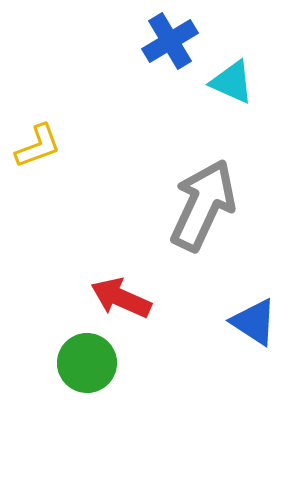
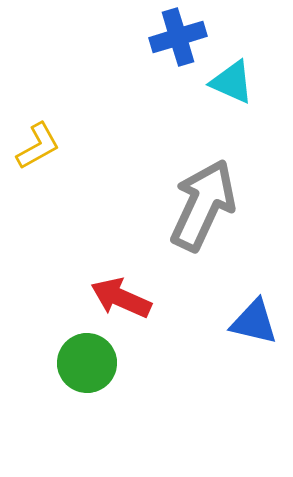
blue cross: moved 8 px right, 4 px up; rotated 14 degrees clockwise
yellow L-shape: rotated 9 degrees counterclockwise
blue triangle: rotated 20 degrees counterclockwise
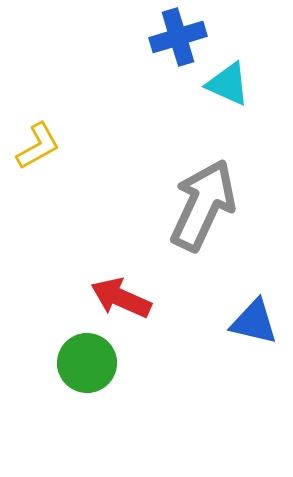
cyan triangle: moved 4 px left, 2 px down
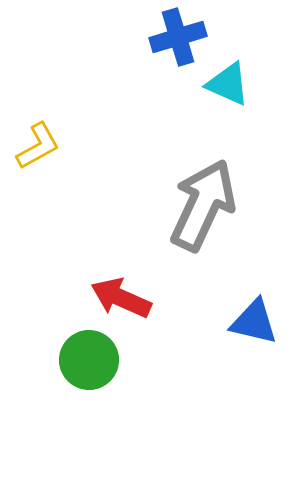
green circle: moved 2 px right, 3 px up
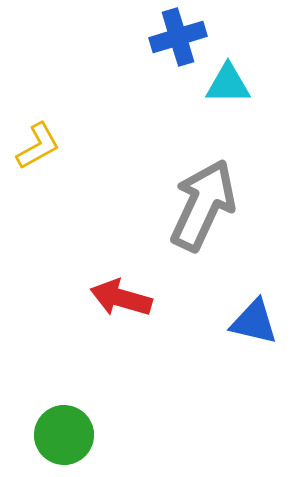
cyan triangle: rotated 24 degrees counterclockwise
red arrow: rotated 8 degrees counterclockwise
green circle: moved 25 px left, 75 px down
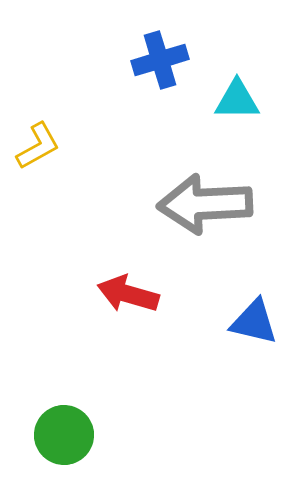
blue cross: moved 18 px left, 23 px down
cyan triangle: moved 9 px right, 16 px down
gray arrow: moved 2 px right, 1 px up; rotated 118 degrees counterclockwise
red arrow: moved 7 px right, 4 px up
